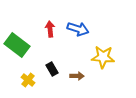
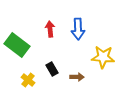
blue arrow: rotated 70 degrees clockwise
brown arrow: moved 1 px down
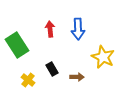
green rectangle: rotated 20 degrees clockwise
yellow star: rotated 20 degrees clockwise
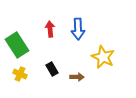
yellow cross: moved 8 px left, 6 px up; rotated 16 degrees counterclockwise
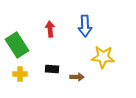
blue arrow: moved 7 px right, 3 px up
yellow star: rotated 20 degrees counterclockwise
black rectangle: rotated 56 degrees counterclockwise
yellow cross: rotated 24 degrees counterclockwise
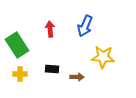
blue arrow: rotated 25 degrees clockwise
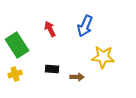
red arrow: rotated 21 degrees counterclockwise
yellow cross: moved 5 px left; rotated 16 degrees counterclockwise
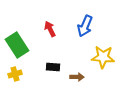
black rectangle: moved 1 px right, 2 px up
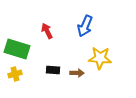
red arrow: moved 3 px left, 2 px down
green rectangle: moved 4 px down; rotated 40 degrees counterclockwise
yellow star: moved 3 px left, 1 px down
black rectangle: moved 3 px down
brown arrow: moved 4 px up
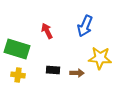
yellow cross: moved 3 px right, 1 px down; rotated 24 degrees clockwise
